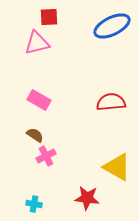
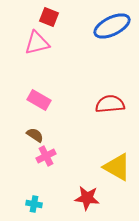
red square: rotated 24 degrees clockwise
red semicircle: moved 1 px left, 2 px down
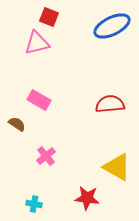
brown semicircle: moved 18 px left, 11 px up
pink cross: rotated 12 degrees counterclockwise
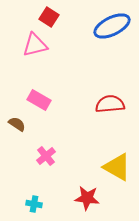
red square: rotated 12 degrees clockwise
pink triangle: moved 2 px left, 2 px down
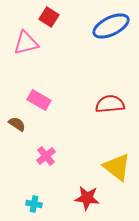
blue ellipse: moved 1 px left
pink triangle: moved 9 px left, 2 px up
yellow triangle: rotated 8 degrees clockwise
